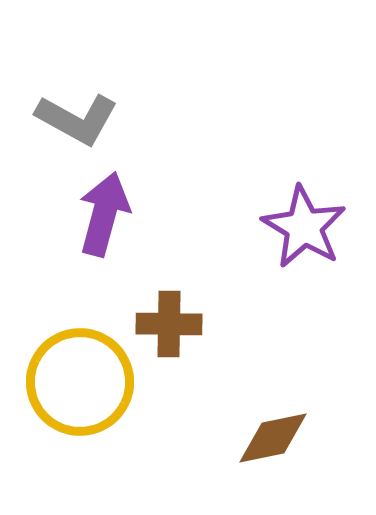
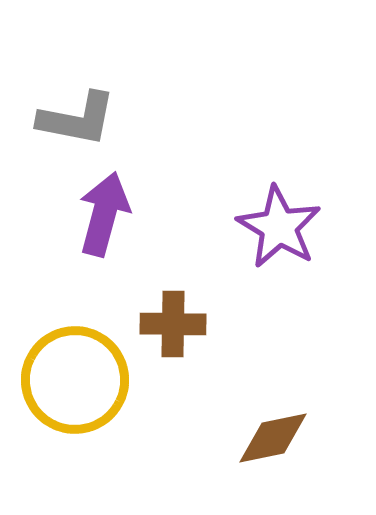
gray L-shape: rotated 18 degrees counterclockwise
purple star: moved 25 px left
brown cross: moved 4 px right
yellow circle: moved 5 px left, 2 px up
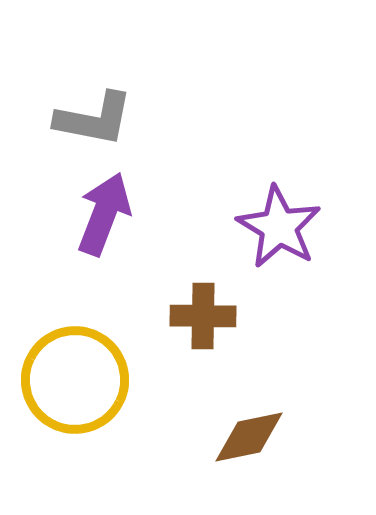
gray L-shape: moved 17 px right
purple arrow: rotated 6 degrees clockwise
brown cross: moved 30 px right, 8 px up
brown diamond: moved 24 px left, 1 px up
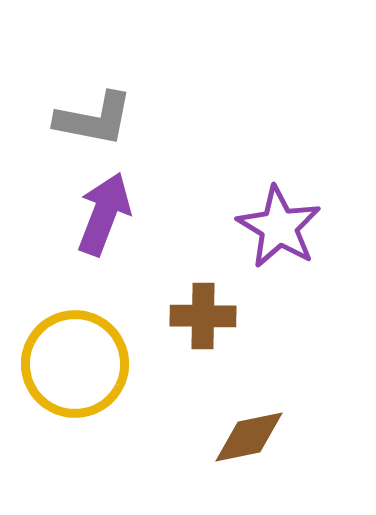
yellow circle: moved 16 px up
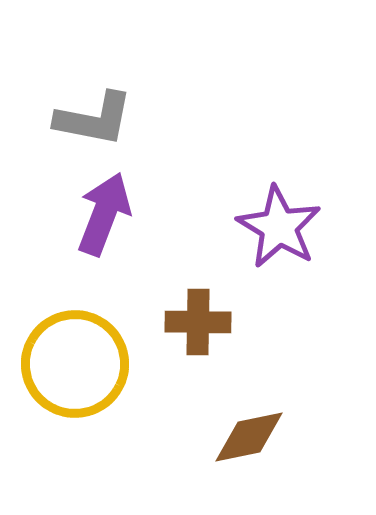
brown cross: moved 5 px left, 6 px down
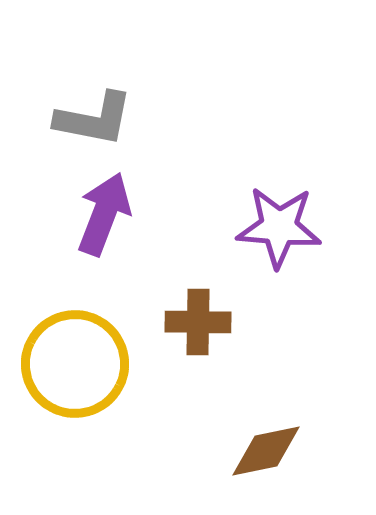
purple star: rotated 26 degrees counterclockwise
brown diamond: moved 17 px right, 14 px down
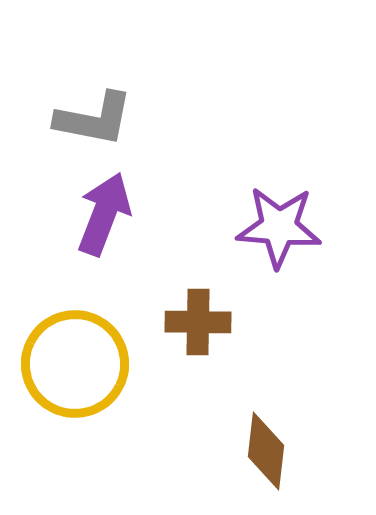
brown diamond: rotated 72 degrees counterclockwise
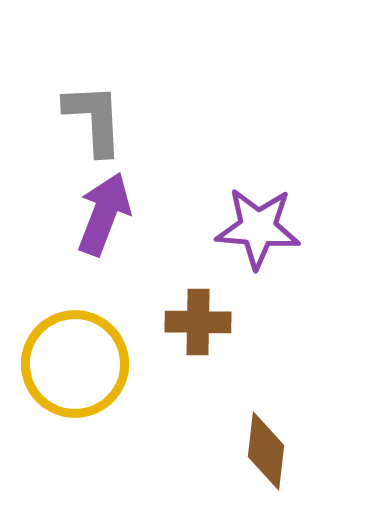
gray L-shape: rotated 104 degrees counterclockwise
purple star: moved 21 px left, 1 px down
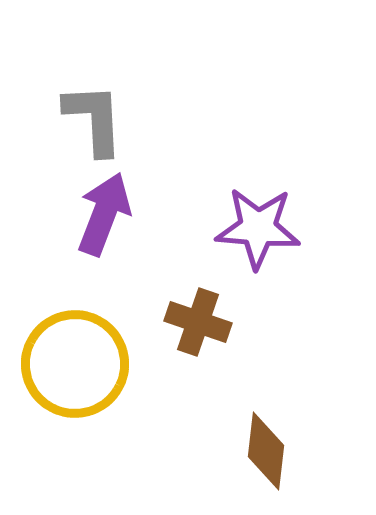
brown cross: rotated 18 degrees clockwise
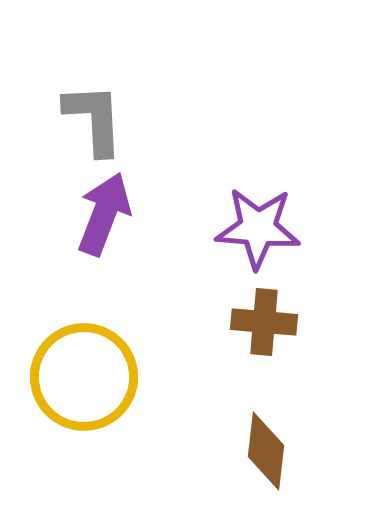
brown cross: moved 66 px right; rotated 14 degrees counterclockwise
yellow circle: moved 9 px right, 13 px down
